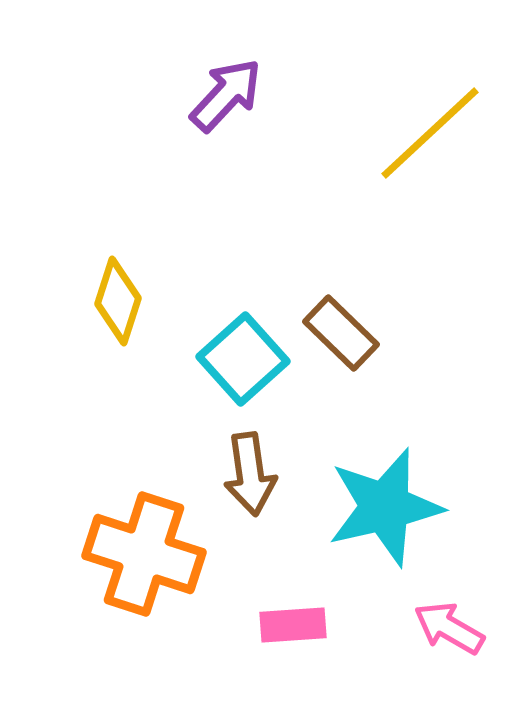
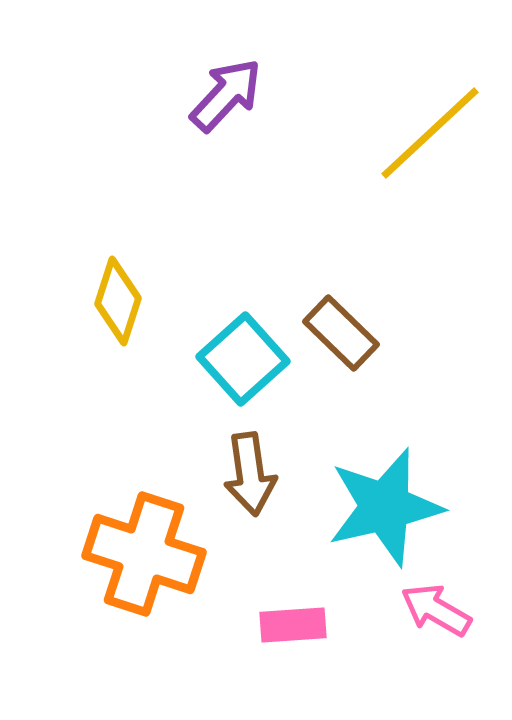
pink arrow: moved 13 px left, 18 px up
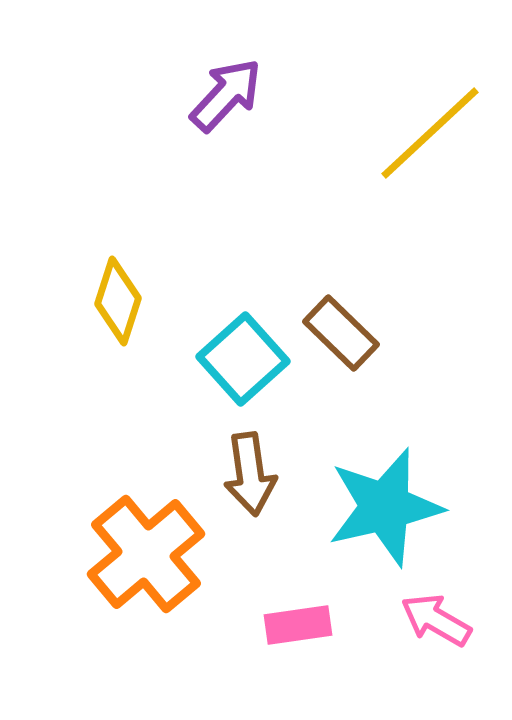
orange cross: moved 2 px right; rotated 32 degrees clockwise
pink arrow: moved 10 px down
pink rectangle: moved 5 px right; rotated 4 degrees counterclockwise
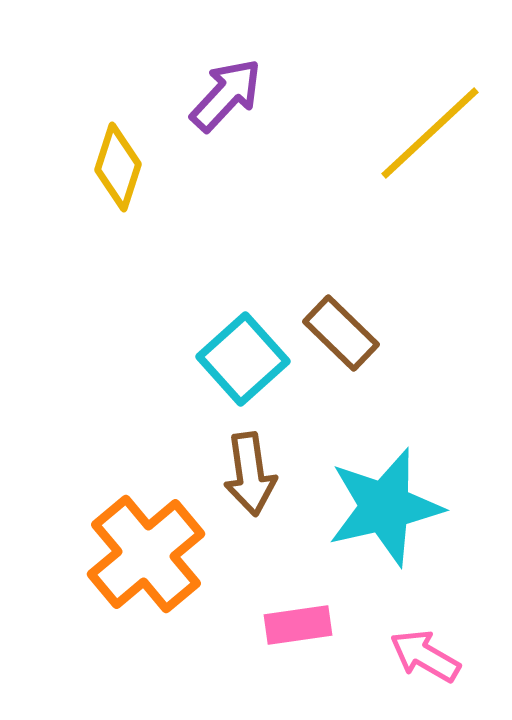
yellow diamond: moved 134 px up
pink arrow: moved 11 px left, 36 px down
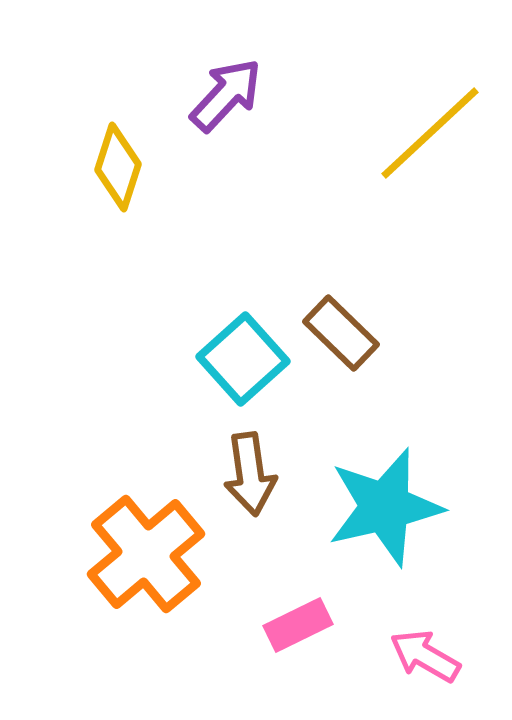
pink rectangle: rotated 18 degrees counterclockwise
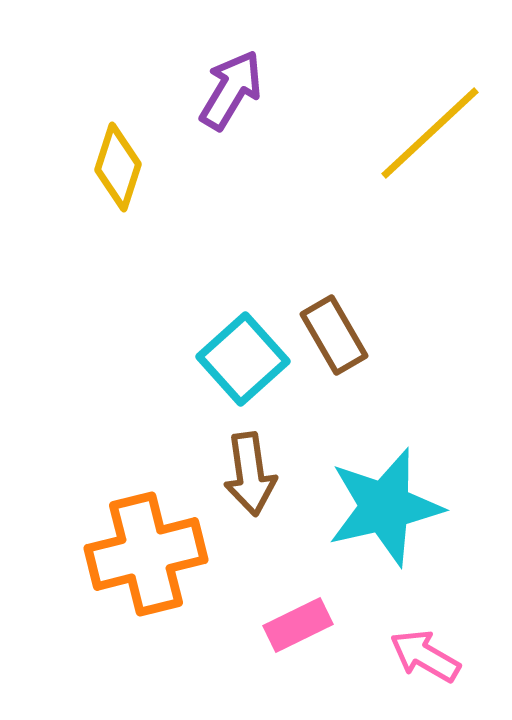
purple arrow: moved 5 px right, 5 px up; rotated 12 degrees counterclockwise
brown rectangle: moved 7 px left, 2 px down; rotated 16 degrees clockwise
orange cross: rotated 26 degrees clockwise
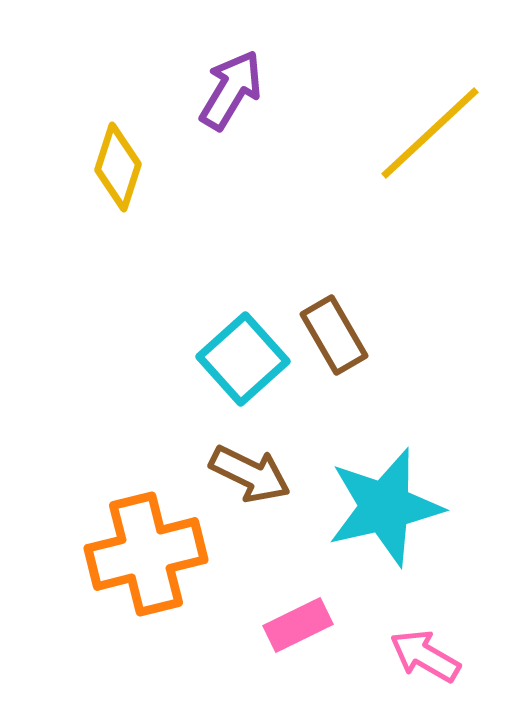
brown arrow: rotated 56 degrees counterclockwise
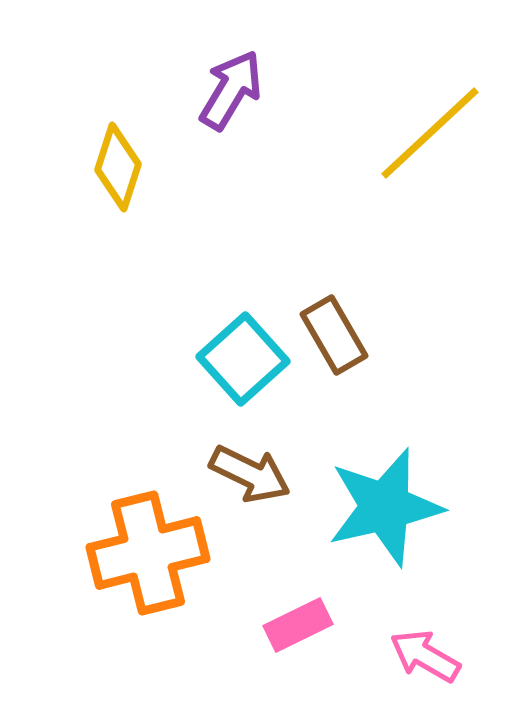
orange cross: moved 2 px right, 1 px up
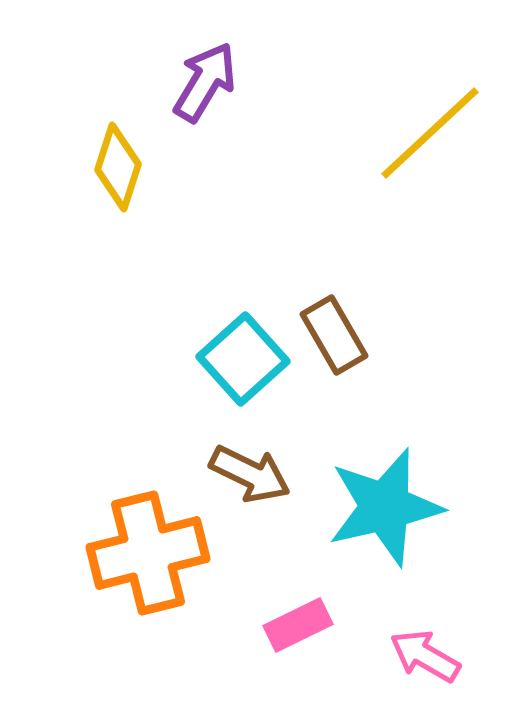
purple arrow: moved 26 px left, 8 px up
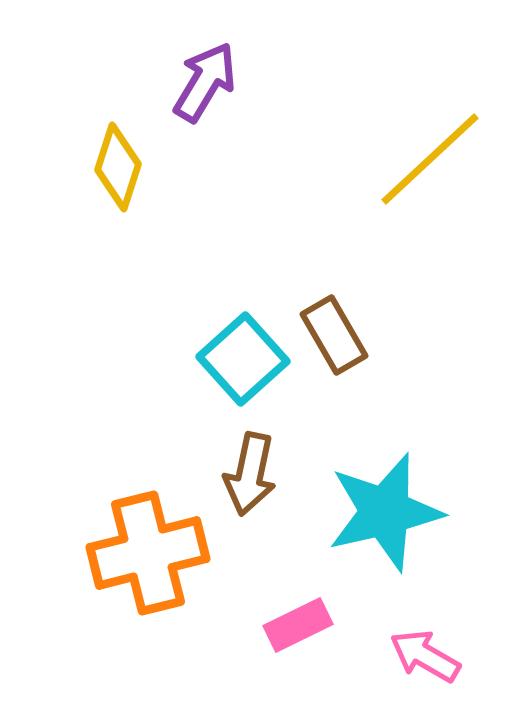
yellow line: moved 26 px down
brown arrow: rotated 76 degrees clockwise
cyan star: moved 5 px down
